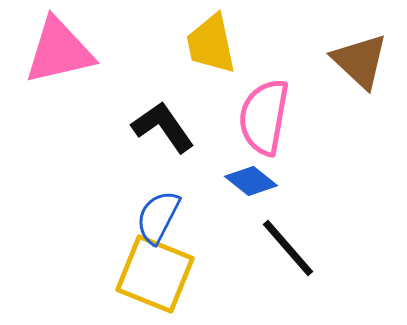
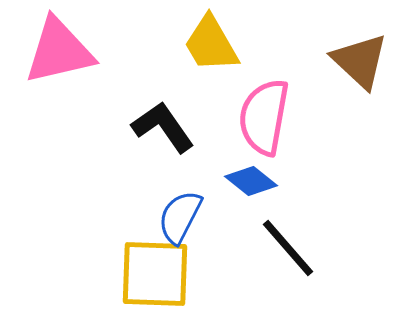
yellow trapezoid: rotated 18 degrees counterclockwise
blue semicircle: moved 22 px right
yellow square: rotated 20 degrees counterclockwise
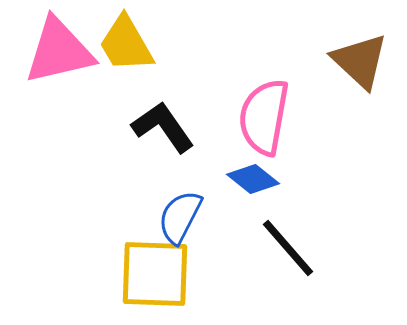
yellow trapezoid: moved 85 px left
blue diamond: moved 2 px right, 2 px up
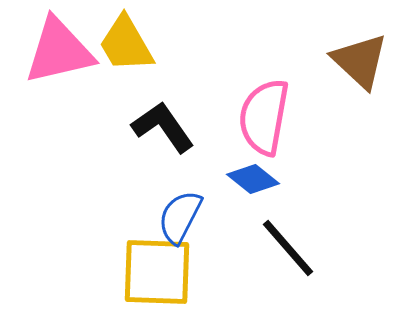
yellow square: moved 2 px right, 2 px up
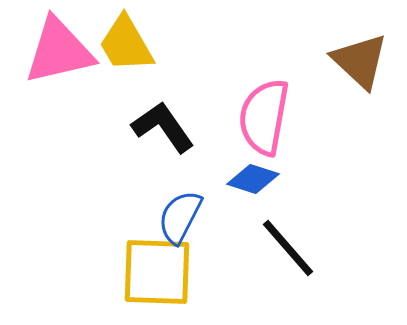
blue diamond: rotated 21 degrees counterclockwise
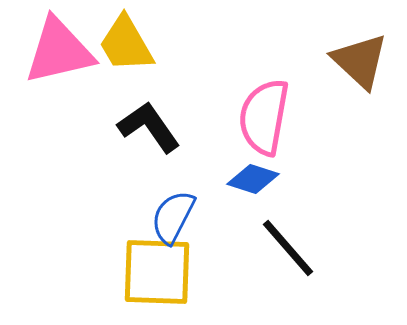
black L-shape: moved 14 px left
blue semicircle: moved 7 px left
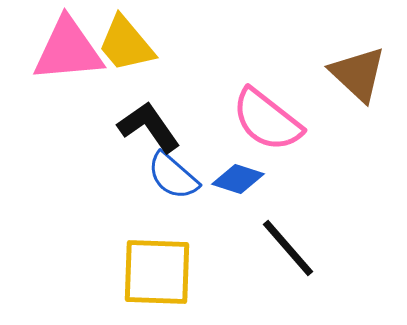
yellow trapezoid: rotated 10 degrees counterclockwise
pink triangle: moved 9 px right, 1 px up; rotated 8 degrees clockwise
brown triangle: moved 2 px left, 13 px down
pink semicircle: moved 3 px right, 3 px down; rotated 62 degrees counterclockwise
blue diamond: moved 15 px left
blue semicircle: moved 41 px up; rotated 76 degrees counterclockwise
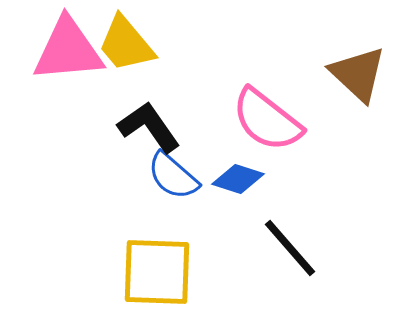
black line: moved 2 px right
